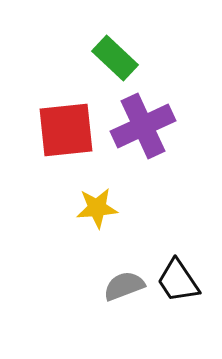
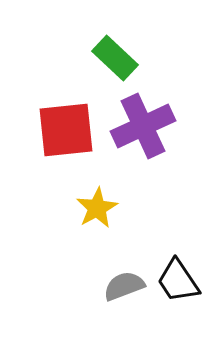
yellow star: rotated 24 degrees counterclockwise
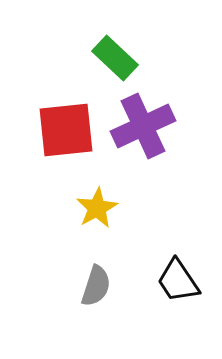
gray semicircle: moved 28 px left; rotated 129 degrees clockwise
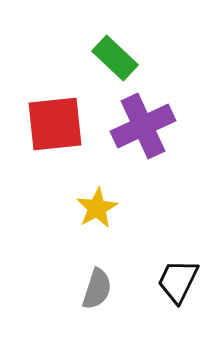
red square: moved 11 px left, 6 px up
black trapezoid: rotated 60 degrees clockwise
gray semicircle: moved 1 px right, 3 px down
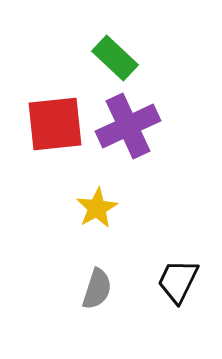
purple cross: moved 15 px left
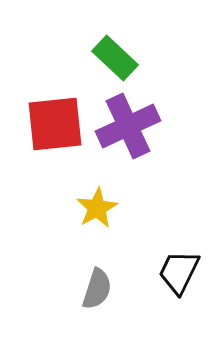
black trapezoid: moved 1 px right, 9 px up
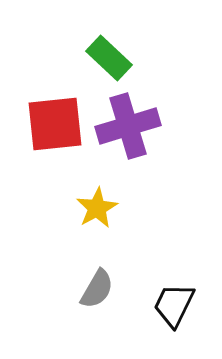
green rectangle: moved 6 px left
purple cross: rotated 8 degrees clockwise
black trapezoid: moved 5 px left, 33 px down
gray semicircle: rotated 12 degrees clockwise
